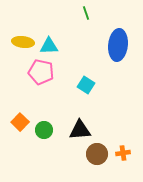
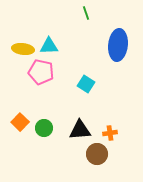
yellow ellipse: moved 7 px down
cyan square: moved 1 px up
green circle: moved 2 px up
orange cross: moved 13 px left, 20 px up
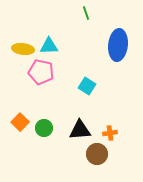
cyan square: moved 1 px right, 2 px down
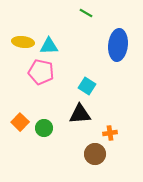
green line: rotated 40 degrees counterclockwise
yellow ellipse: moved 7 px up
black triangle: moved 16 px up
brown circle: moved 2 px left
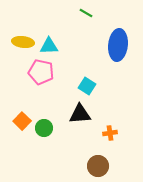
orange square: moved 2 px right, 1 px up
brown circle: moved 3 px right, 12 px down
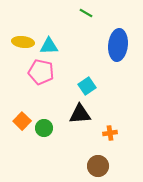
cyan square: rotated 24 degrees clockwise
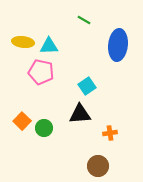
green line: moved 2 px left, 7 px down
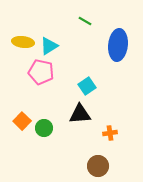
green line: moved 1 px right, 1 px down
cyan triangle: rotated 30 degrees counterclockwise
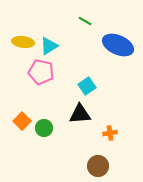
blue ellipse: rotated 72 degrees counterclockwise
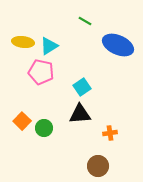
cyan square: moved 5 px left, 1 px down
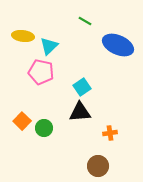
yellow ellipse: moved 6 px up
cyan triangle: rotated 12 degrees counterclockwise
black triangle: moved 2 px up
